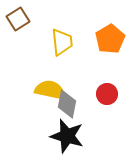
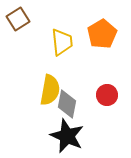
orange pentagon: moved 8 px left, 5 px up
yellow semicircle: rotated 88 degrees clockwise
red circle: moved 1 px down
black star: rotated 8 degrees clockwise
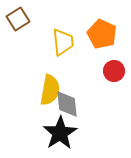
orange pentagon: rotated 16 degrees counterclockwise
yellow trapezoid: moved 1 px right
red circle: moved 7 px right, 24 px up
gray diamond: rotated 16 degrees counterclockwise
black star: moved 7 px left, 3 px up; rotated 16 degrees clockwise
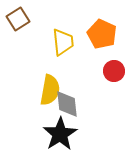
black star: moved 1 px down
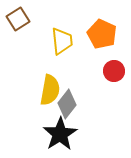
yellow trapezoid: moved 1 px left, 1 px up
gray diamond: rotated 44 degrees clockwise
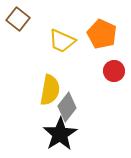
brown square: rotated 20 degrees counterclockwise
yellow trapezoid: rotated 120 degrees clockwise
gray diamond: moved 3 px down
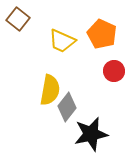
black star: moved 31 px right; rotated 20 degrees clockwise
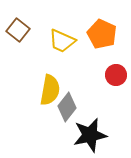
brown square: moved 11 px down
red circle: moved 2 px right, 4 px down
black star: moved 1 px left, 1 px down
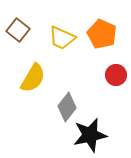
yellow trapezoid: moved 3 px up
yellow semicircle: moved 17 px left, 12 px up; rotated 20 degrees clockwise
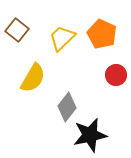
brown square: moved 1 px left
yellow trapezoid: rotated 112 degrees clockwise
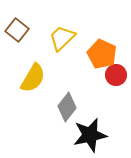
orange pentagon: moved 20 px down
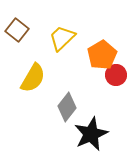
orange pentagon: moved 1 px down; rotated 16 degrees clockwise
black star: moved 1 px right, 1 px up; rotated 12 degrees counterclockwise
